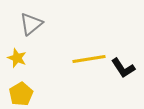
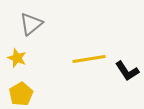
black L-shape: moved 4 px right, 3 px down
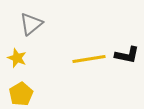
black L-shape: moved 16 px up; rotated 45 degrees counterclockwise
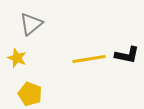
yellow pentagon: moved 9 px right; rotated 20 degrees counterclockwise
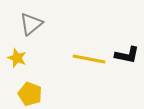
yellow line: rotated 20 degrees clockwise
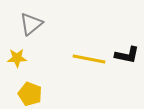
yellow star: rotated 24 degrees counterclockwise
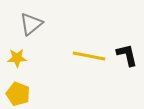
black L-shape: rotated 115 degrees counterclockwise
yellow line: moved 3 px up
yellow pentagon: moved 12 px left
